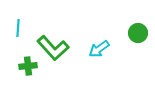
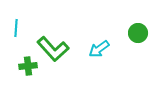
cyan line: moved 2 px left
green L-shape: moved 1 px down
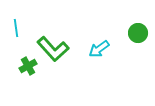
cyan line: rotated 12 degrees counterclockwise
green cross: rotated 24 degrees counterclockwise
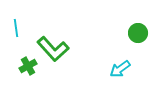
cyan arrow: moved 21 px right, 20 px down
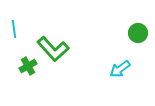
cyan line: moved 2 px left, 1 px down
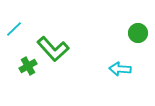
cyan line: rotated 54 degrees clockwise
cyan arrow: rotated 40 degrees clockwise
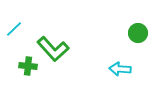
green cross: rotated 36 degrees clockwise
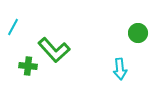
cyan line: moved 1 px left, 2 px up; rotated 18 degrees counterclockwise
green L-shape: moved 1 px right, 1 px down
cyan arrow: rotated 100 degrees counterclockwise
